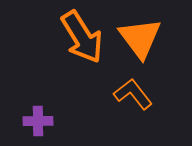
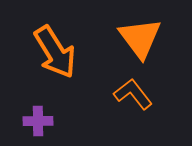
orange arrow: moved 27 px left, 15 px down
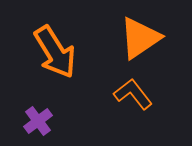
orange triangle: rotated 33 degrees clockwise
purple cross: rotated 36 degrees counterclockwise
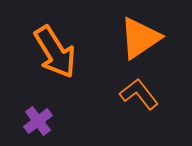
orange L-shape: moved 6 px right
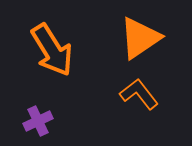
orange arrow: moved 3 px left, 2 px up
purple cross: rotated 12 degrees clockwise
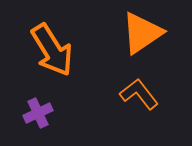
orange triangle: moved 2 px right, 5 px up
purple cross: moved 8 px up
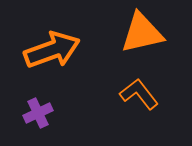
orange triangle: rotated 21 degrees clockwise
orange arrow: rotated 78 degrees counterclockwise
